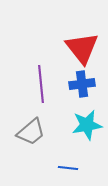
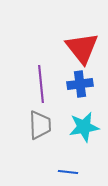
blue cross: moved 2 px left
cyan star: moved 3 px left, 2 px down
gray trapezoid: moved 9 px right, 7 px up; rotated 52 degrees counterclockwise
blue line: moved 4 px down
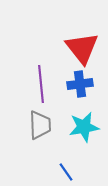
blue line: moved 2 px left; rotated 48 degrees clockwise
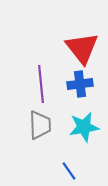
blue line: moved 3 px right, 1 px up
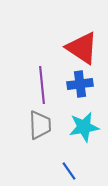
red triangle: rotated 18 degrees counterclockwise
purple line: moved 1 px right, 1 px down
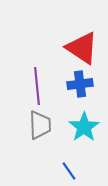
purple line: moved 5 px left, 1 px down
cyan star: rotated 24 degrees counterclockwise
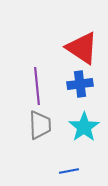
blue line: rotated 66 degrees counterclockwise
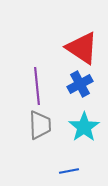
blue cross: rotated 20 degrees counterclockwise
